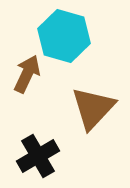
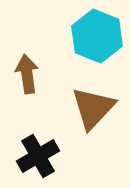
cyan hexagon: moved 33 px right; rotated 6 degrees clockwise
brown arrow: rotated 33 degrees counterclockwise
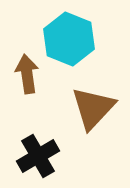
cyan hexagon: moved 28 px left, 3 px down
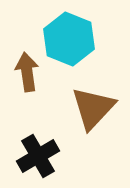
brown arrow: moved 2 px up
